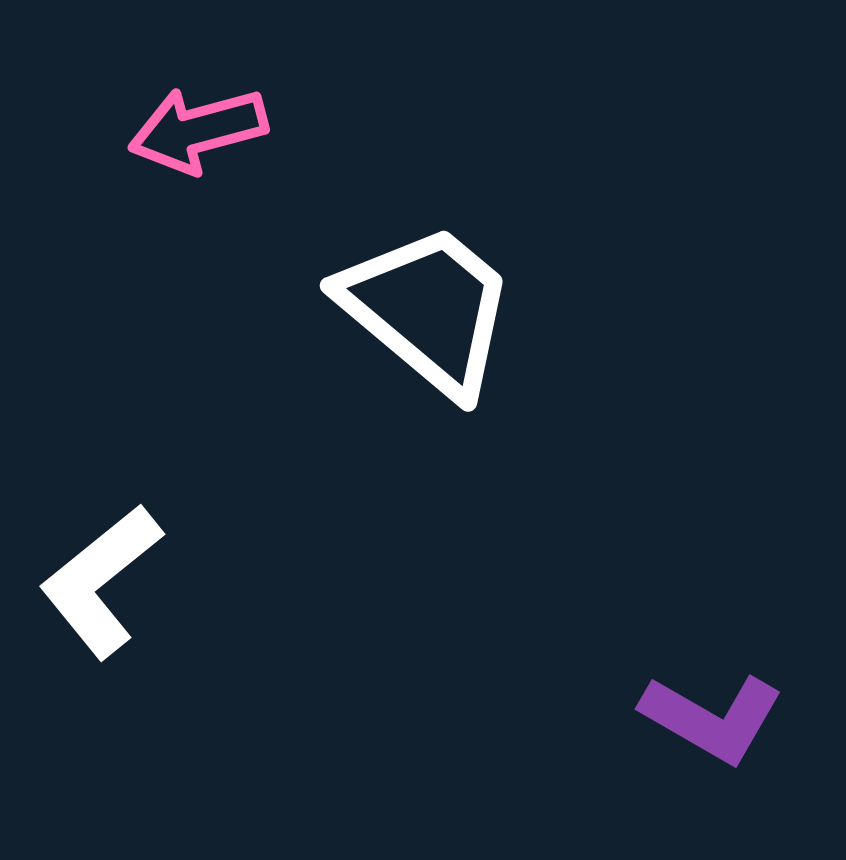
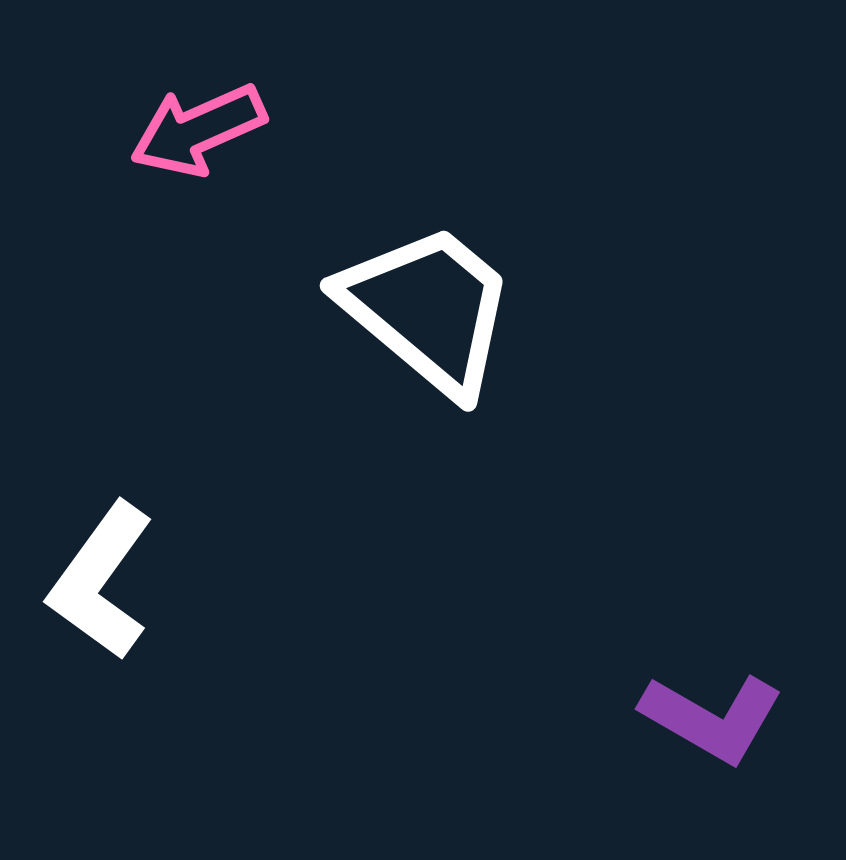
pink arrow: rotated 9 degrees counterclockwise
white L-shape: rotated 15 degrees counterclockwise
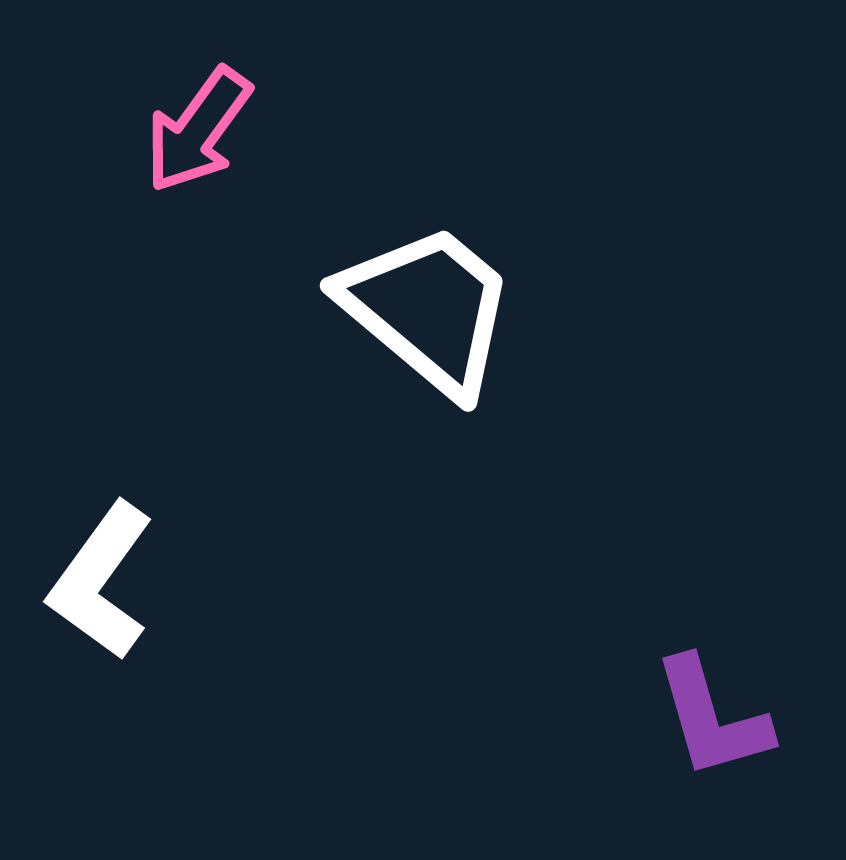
pink arrow: rotated 30 degrees counterclockwise
purple L-shape: rotated 44 degrees clockwise
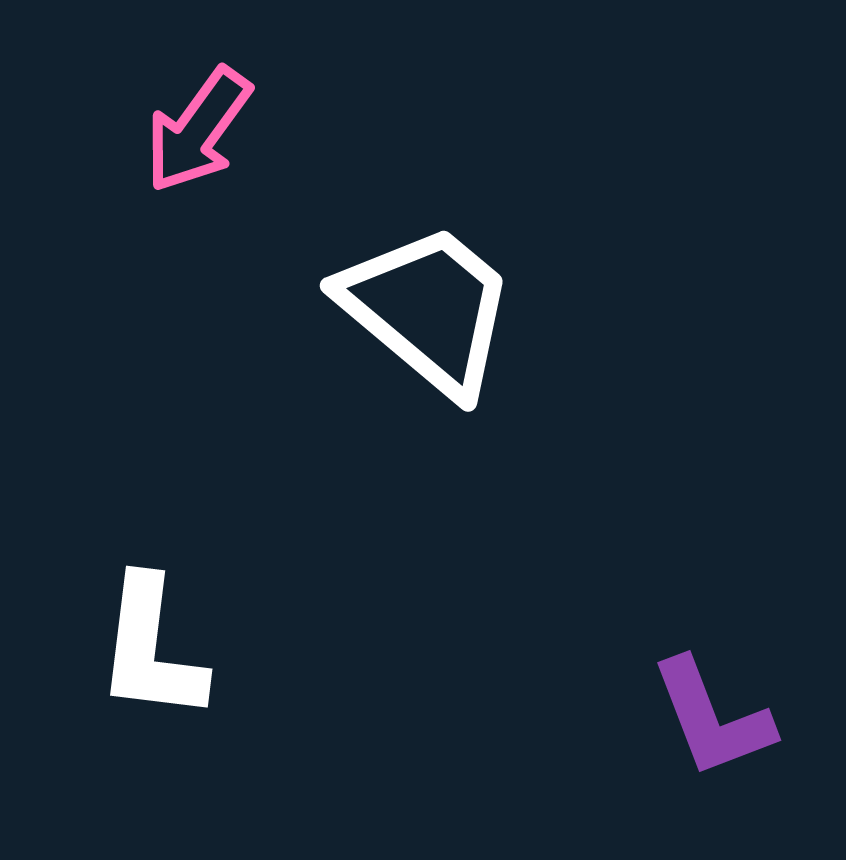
white L-shape: moved 50 px right, 68 px down; rotated 29 degrees counterclockwise
purple L-shape: rotated 5 degrees counterclockwise
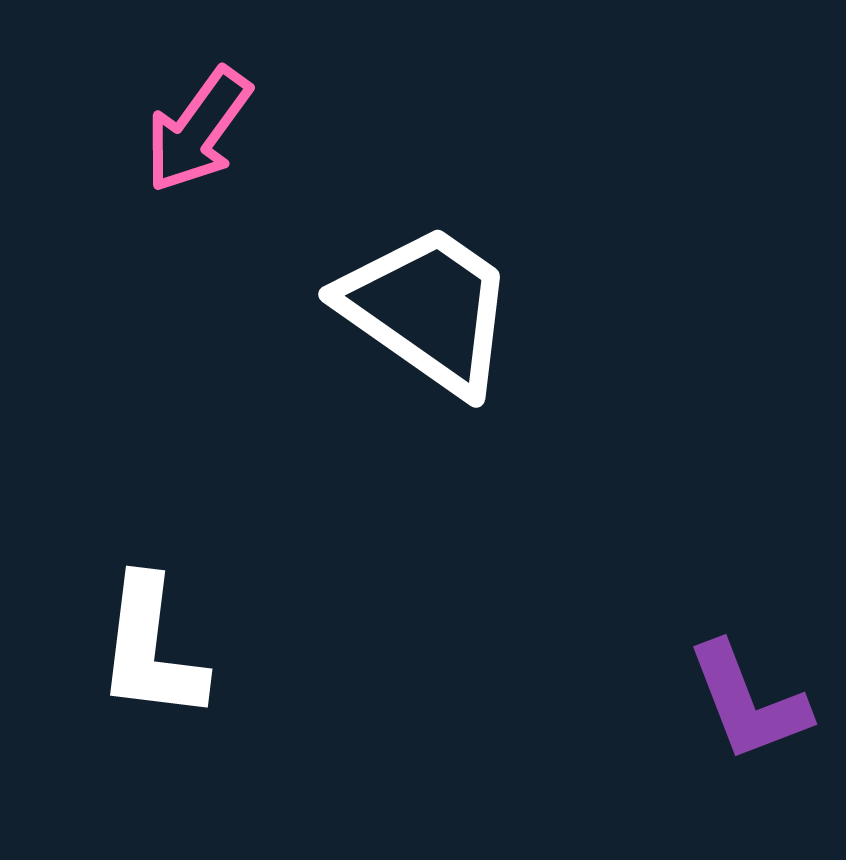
white trapezoid: rotated 5 degrees counterclockwise
purple L-shape: moved 36 px right, 16 px up
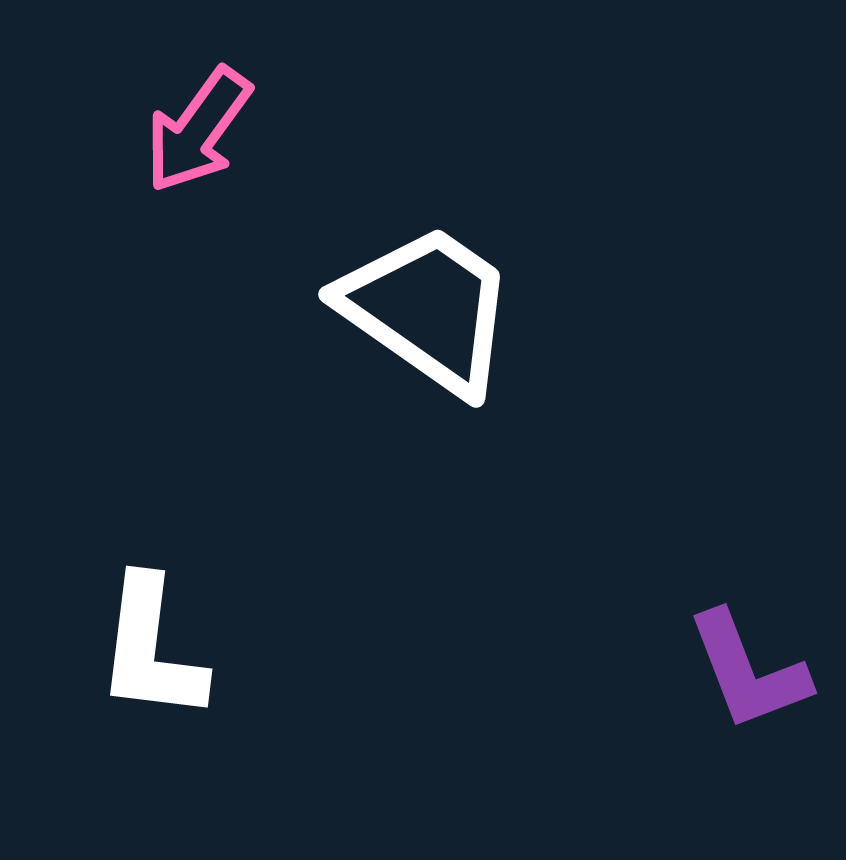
purple L-shape: moved 31 px up
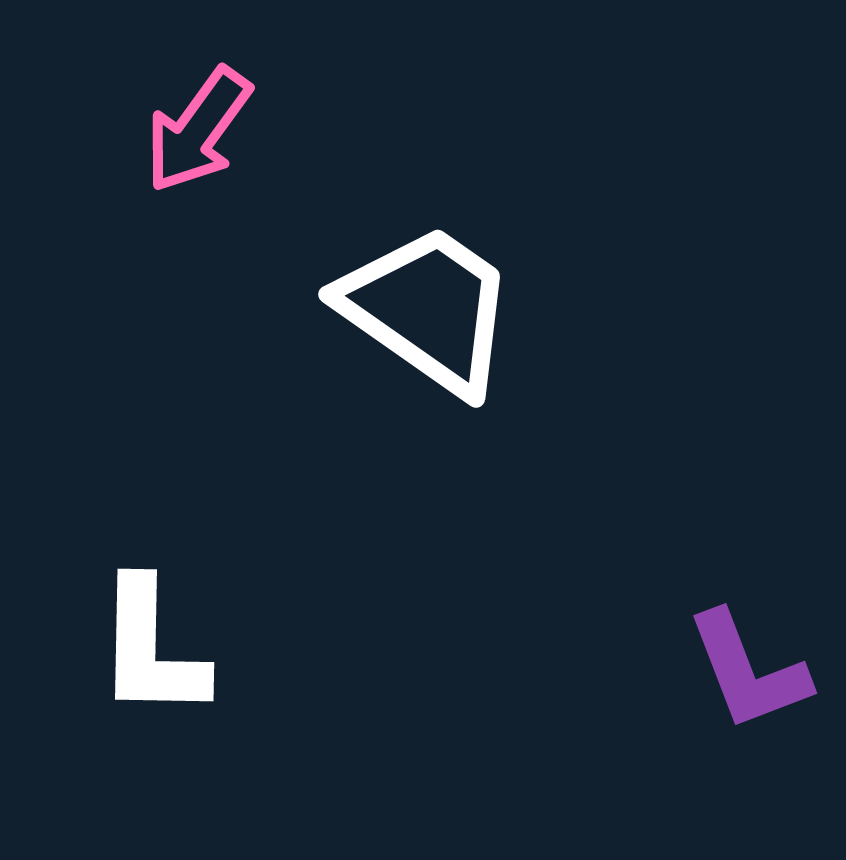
white L-shape: rotated 6 degrees counterclockwise
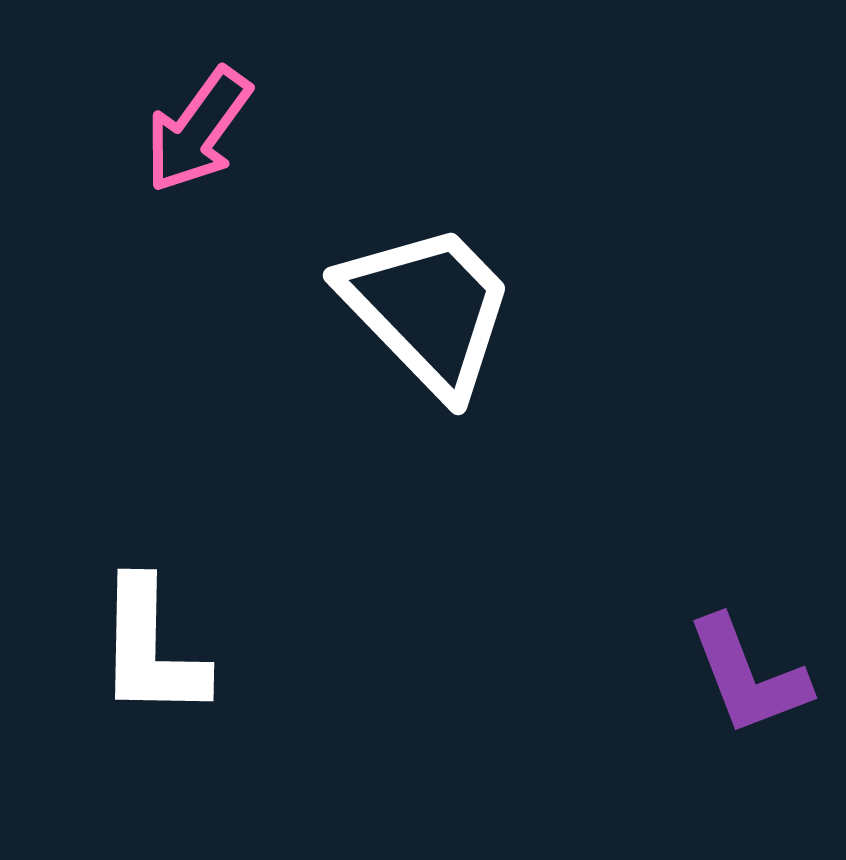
white trapezoid: rotated 11 degrees clockwise
purple L-shape: moved 5 px down
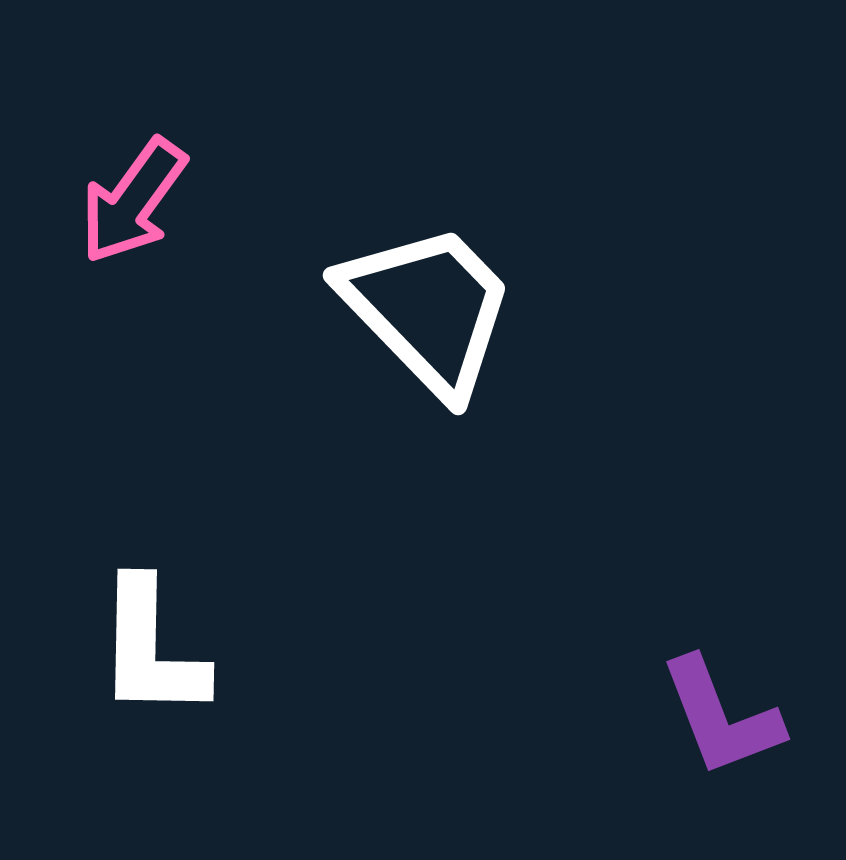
pink arrow: moved 65 px left, 71 px down
purple L-shape: moved 27 px left, 41 px down
